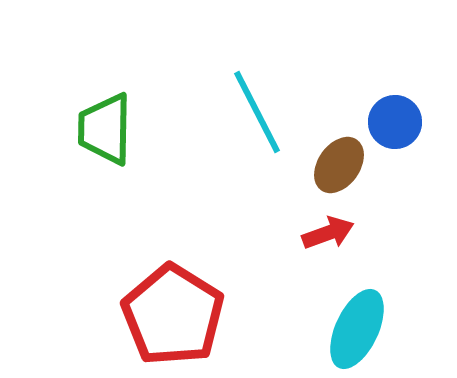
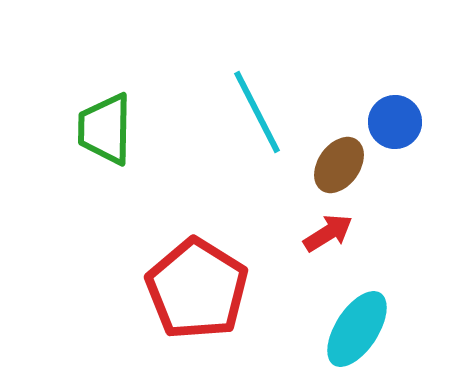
red arrow: rotated 12 degrees counterclockwise
red pentagon: moved 24 px right, 26 px up
cyan ellipse: rotated 8 degrees clockwise
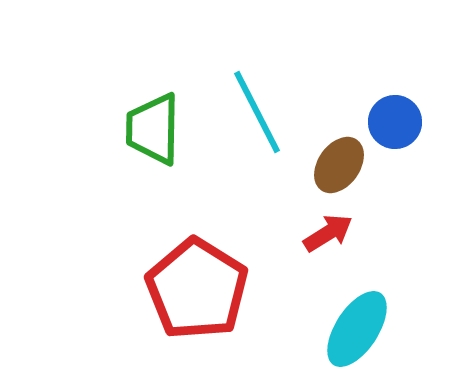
green trapezoid: moved 48 px right
